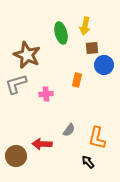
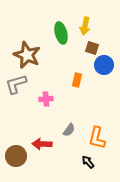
brown square: rotated 24 degrees clockwise
pink cross: moved 5 px down
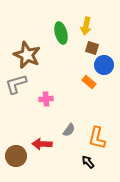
yellow arrow: moved 1 px right
orange rectangle: moved 12 px right, 2 px down; rotated 64 degrees counterclockwise
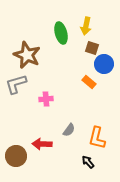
blue circle: moved 1 px up
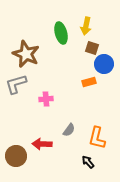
brown star: moved 1 px left, 1 px up
orange rectangle: rotated 56 degrees counterclockwise
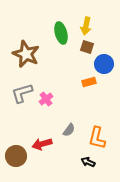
brown square: moved 5 px left, 1 px up
gray L-shape: moved 6 px right, 9 px down
pink cross: rotated 32 degrees counterclockwise
red arrow: rotated 18 degrees counterclockwise
black arrow: rotated 24 degrees counterclockwise
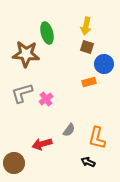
green ellipse: moved 14 px left
brown star: rotated 20 degrees counterclockwise
brown circle: moved 2 px left, 7 px down
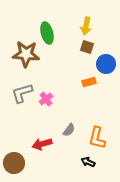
blue circle: moved 2 px right
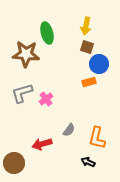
blue circle: moved 7 px left
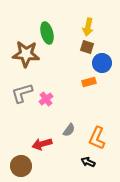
yellow arrow: moved 2 px right, 1 px down
blue circle: moved 3 px right, 1 px up
orange L-shape: rotated 10 degrees clockwise
brown circle: moved 7 px right, 3 px down
